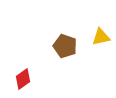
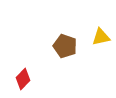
red diamond: rotated 10 degrees counterclockwise
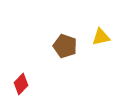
red diamond: moved 2 px left, 5 px down
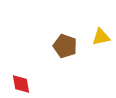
red diamond: rotated 55 degrees counterclockwise
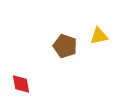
yellow triangle: moved 2 px left, 1 px up
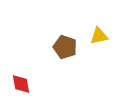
brown pentagon: moved 1 px down
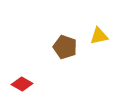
red diamond: moved 1 px right; rotated 50 degrees counterclockwise
